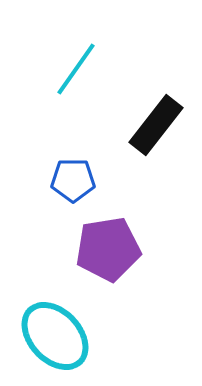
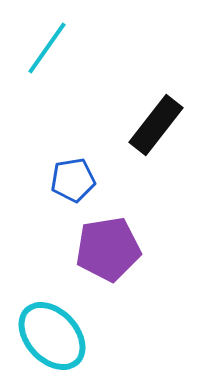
cyan line: moved 29 px left, 21 px up
blue pentagon: rotated 9 degrees counterclockwise
cyan ellipse: moved 3 px left
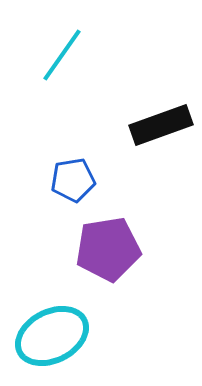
cyan line: moved 15 px right, 7 px down
black rectangle: moved 5 px right; rotated 32 degrees clockwise
cyan ellipse: rotated 74 degrees counterclockwise
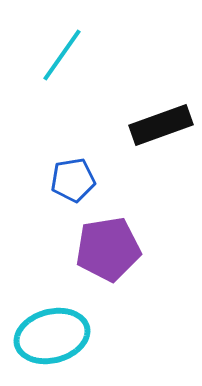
cyan ellipse: rotated 12 degrees clockwise
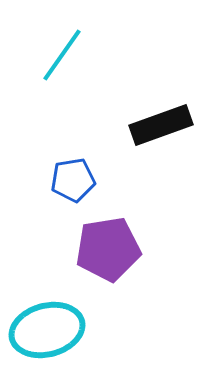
cyan ellipse: moved 5 px left, 6 px up
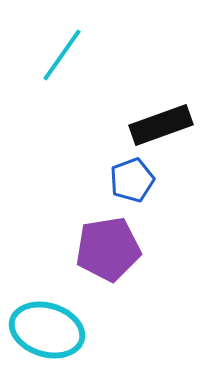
blue pentagon: moved 59 px right; rotated 12 degrees counterclockwise
cyan ellipse: rotated 32 degrees clockwise
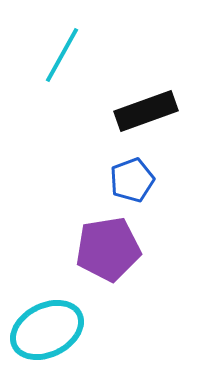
cyan line: rotated 6 degrees counterclockwise
black rectangle: moved 15 px left, 14 px up
cyan ellipse: rotated 44 degrees counterclockwise
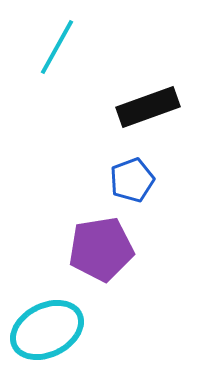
cyan line: moved 5 px left, 8 px up
black rectangle: moved 2 px right, 4 px up
purple pentagon: moved 7 px left
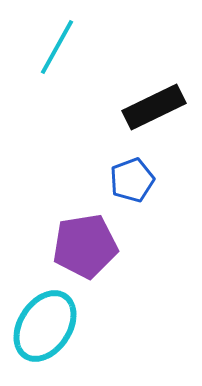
black rectangle: moved 6 px right; rotated 6 degrees counterclockwise
purple pentagon: moved 16 px left, 3 px up
cyan ellipse: moved 2 px left, 4 px up; rotated 30 degrees counterclockwise
